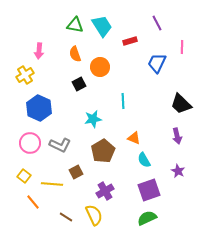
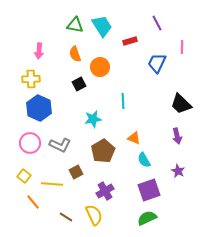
yellow cross: moved 6 px right, 4 px down; rotated 30 degrees clockwise
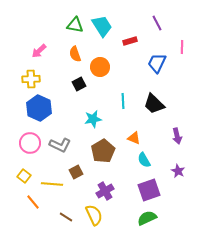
pink arrow: rotated 42 degrees clockwise
black trapezoid: moved 27 px left
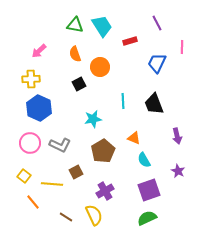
black trapezoid: rotated 25 degrees clockwise
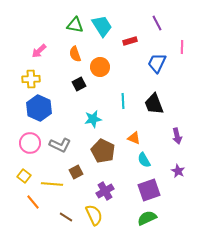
brown pentagon: rotated 15 degrees counterclockwise
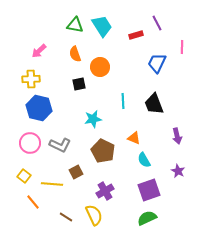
red rectangle: moved 6 px right, 6 px up
black square: rotated 16 degrees clockwise
blue hexagon: rotated 10 degrees counterclockwise
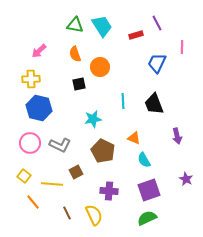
purple star: moved 8 px right, 8 px down
purple cross: moved 4 px right; rotated 36 degrees clockwise
brown line: moved 1 px right, 4 px up; rotated 32 degrees clockwise
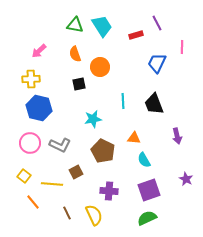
orange triangle: rotated 16 degrees counterclockwise
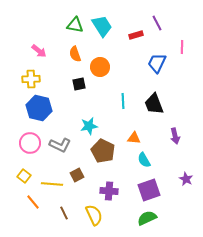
pink arrow: rotated 98 degrees counterclockwise
cyan star: moved 4 px left, 7 px down
purple arrow: moved 2 px left
brown square: moved 1 px right, 3 px down
brown line: moved 3 px left
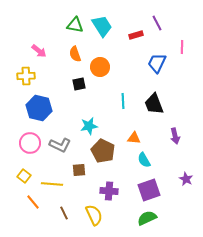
yellow cross: moved 5 px left, 3 px up
brown square: moved 2 px right, 5 px up; rotated 24 degrees clockwise
